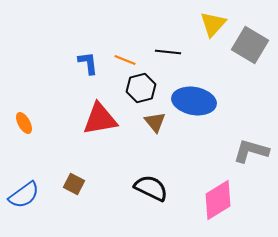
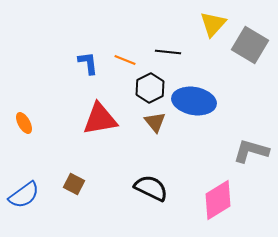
black hexagon: moved 9 px right; rotated 12 degrees counterclockwise
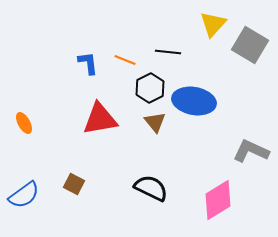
gray L-shape: rotated 9 degrees clockwise
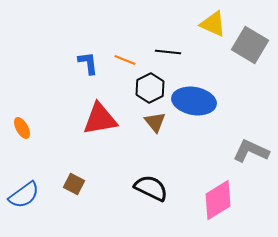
yellow triangle: rotated 48 degrees counterclockwise
orange ellipse: moved 2 px left, 5 px down
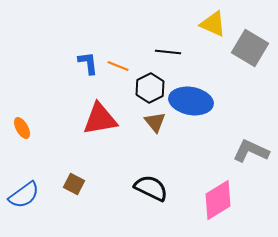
gray square: moved 3 px down
orange line: moved 7 px left, 6 px down
blue ellipse: moved 3 px left
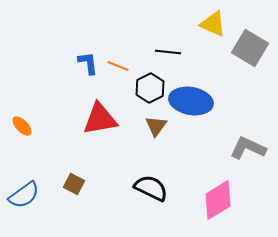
brown triangle: moved 1 px right, 4 px down; rotated 15 degrees clockwise
orange ellipse: moved 2 px up; rotated 15 degrees counterclockwise
gray L-shape: moved 3 px left, 3 px up
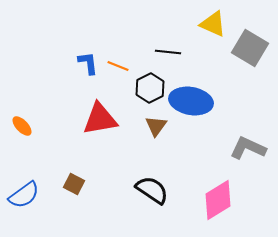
black semicircle: moved 1 px right, 2 px down; rotated 8 degrees clockwise
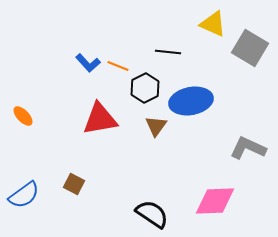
blue L-shape: rotated 145 degrees clockwise
black hexagon: moved 5 px left
blue ellipse: rotated 21 degrees counterclockwise
orange ellipse: moved 1 px right, 10 px up
black semicircle: moved 24 px down
pink diamond: moved 3 px left, 1 px down; rotated 30 degrees clockwise
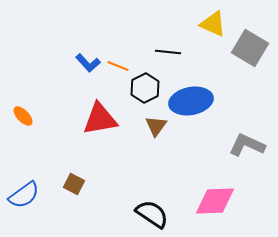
gray L-shape: moved 1 px left, 3 px up
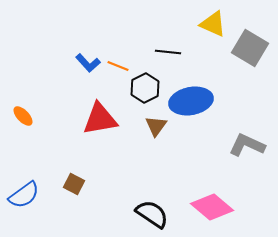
pink diamond: moved 3 px left, 6 px down; rotated 42 degrees clockwise
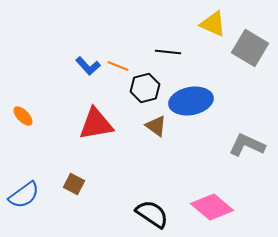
blue L-shape: moved 3 px down
black hexagon: rotated 12 degrees clockwise
red triangle: moved 4 px left, 5 px down
brown triangle: rotated 30 degrees counterclockwise
